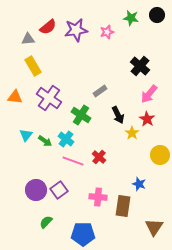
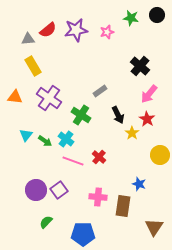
red semicircle: moved 3 px down
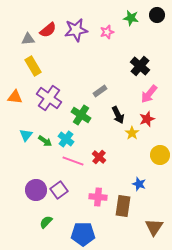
red star: rotated 21 degrees clockwise
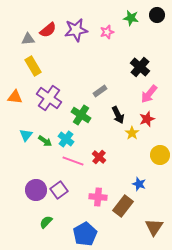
black cross: moved 1 px down
brown rectangle: rotated 30 degrees clockwise
blue pentagon: moved 2 px right; rotated 30 degrees counterclockwise
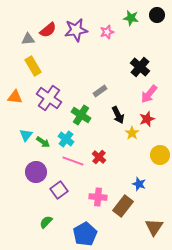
green arrow: moved 2 px left, 1 px down
purple circle: moved 18 px up
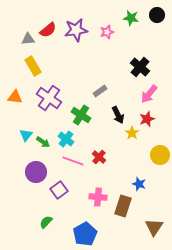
brown rectangle: rotated 20 degrees counterclockwise
